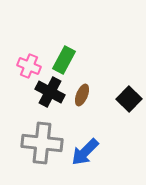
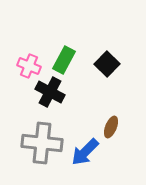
brown ellipse: moved 29 px right, 32 px down
black square: moved 22 px left, 35 px up
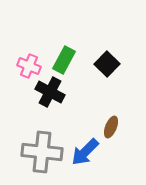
gray cross: moved 9 px down
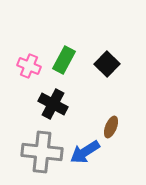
black cross: moved 3 px right, 12 px down
blue arrow: rotated 12 degrees clockwise
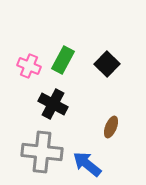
green rectangle: moved 1 px left
blue arrow: moved 2 px right, 12 px down; rotated 72 degrees clockwise
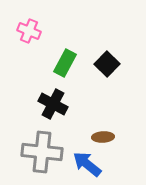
green rectangle: moved 2 px right, 3 px down
pink cross: moved 35 px up
brown ellipse: moved 8 px left, 10 px down; rotated 65 degrees clockwise
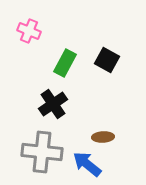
black square: moved 4 px up; rotated 15 degrees counterclockwise
black cross: rotated 28 degrees clockwise
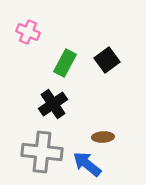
pink cross: moved 1 px left, 1 px down
black square: rotated 25 degrees clockwise
